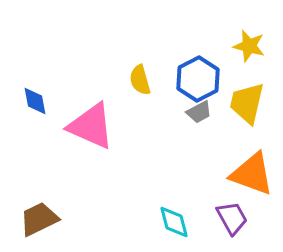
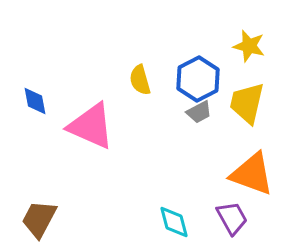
brown trapezoid: rotated 36 degrees counterclockwise
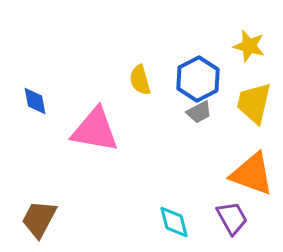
yellow trapezoid: moved 7 px right
pink triangle: moved 4 px right, 4 px down; rotated 14 degrees counterclockwise
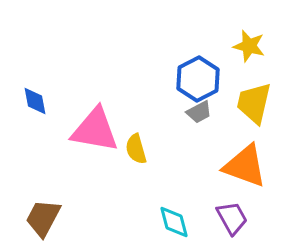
yellow semicircle: moved 4 px left, 69 px down
orange triangle: moved 7 px left, 8 px up
brown trapezoid: moved 4 px right, 1 px up
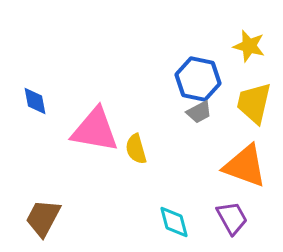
blue hexagon: rotated 21 degrees counterclockwise
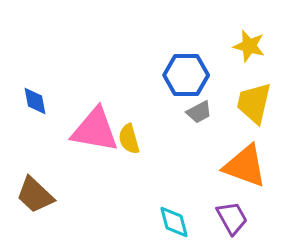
blue hexagon: moved 12 px left, 4 px up; rotated 12 degrees counterclockwise
yellow semicircle: moved 7 px left, 10 px up
brown trapezoid: moved 8 px left, 23 px up; rotated 75 degrees counterclockwise
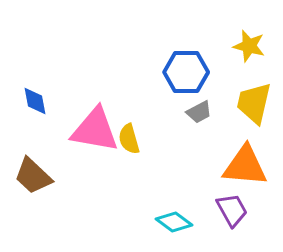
blue hexagon: moved 3 px up
orange triangle: rotated 15 degrees counterclockwise
brown trapezoid: moved 2 px left, 19 px up
purple trapezoid: moved 8 px up
cyan diamond: rotated 39 degrees counterclockwise
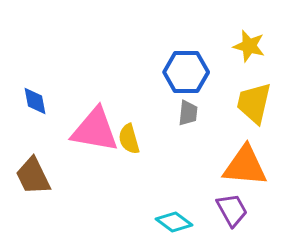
gray trapezoid: moved 11 px left, 1 px down; rotated 56 degrees counterclockwise
brown trapezoid: rotated 21 degrees clockwise
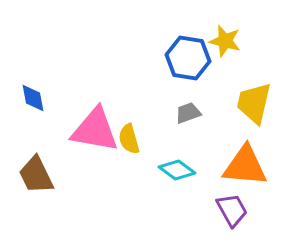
yellow star: moved 24 px left, 5 px up
blue hexagon: moved 2 px right, 14 px up; rotated 9 degrees clockwise
blue diamond: moved 2 px left, 3 px up
gray trapezoid: rotated 116 degrees counterclockwise
brown trapezoid: moved 3 px right, 1 px up
cyan diamond: moved 3 px right, 52 px up
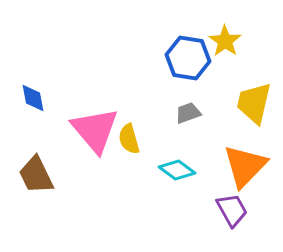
yellow star: rotated 20 degrees clockwise
pink triangle: rotated 40 degrees clockwise
orange triangle: rotated 51 degrees counterclockwise
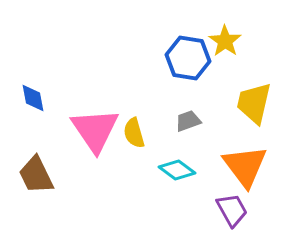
gray trapezoid: moved 8 px down
pink triangle: rotated 6 degrees clockwise
yellow semicircle: moved 5 px right, 6 px up
orange triangle: rotated 21 degrees counterclockwise
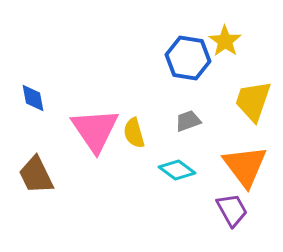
yellow trapezoid: moved 1 px left, 2 px up; rotated 6 degrees clockwise
